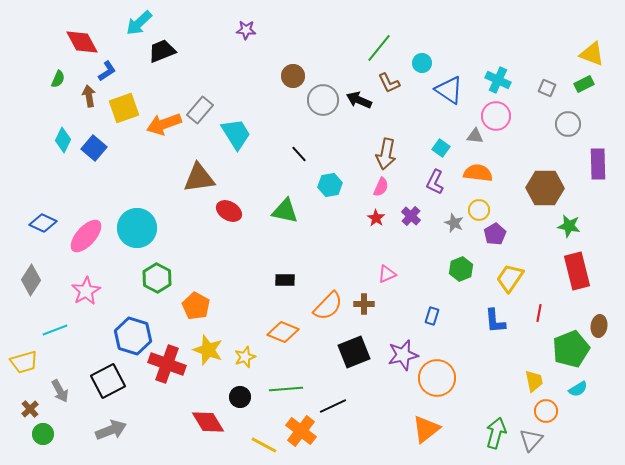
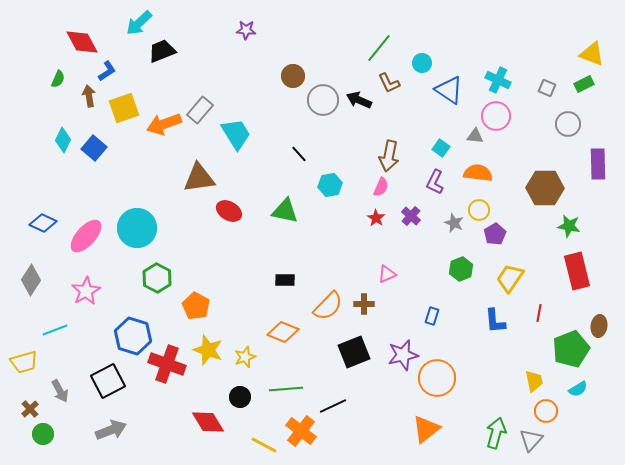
brown arrow at (386, 154): moved 3 px right, 2 px down
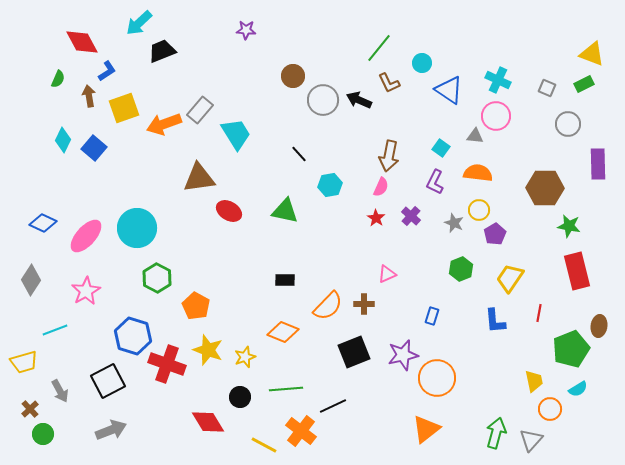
orange circle at (546, 411): moved 4 px right, 2 px up
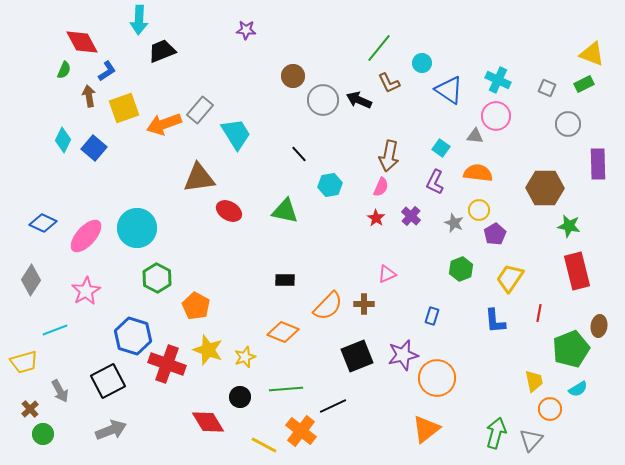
cyan arrow at (139, 23): moved 3 px up; rotated 44 degrees counterclockwise
green semicircle at (58, 79): moved 6 px right, 9 px up
black square at (354, 352): moved 3 px right, 4 px down
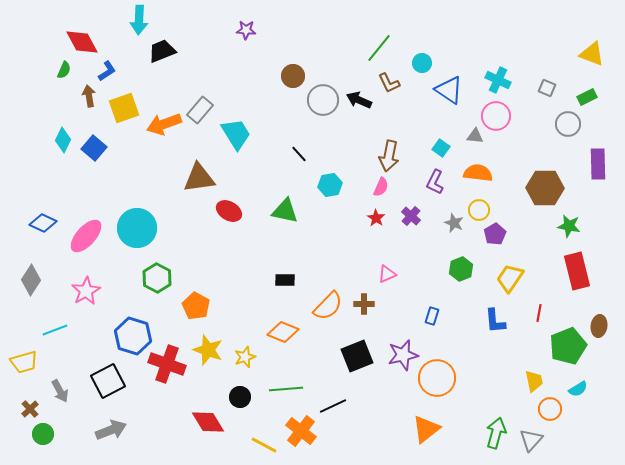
green rectangle at (584, 84): moved 3 px right, 13 px down
green pentagon at (571, 349): moved 3 px left, 3 px up
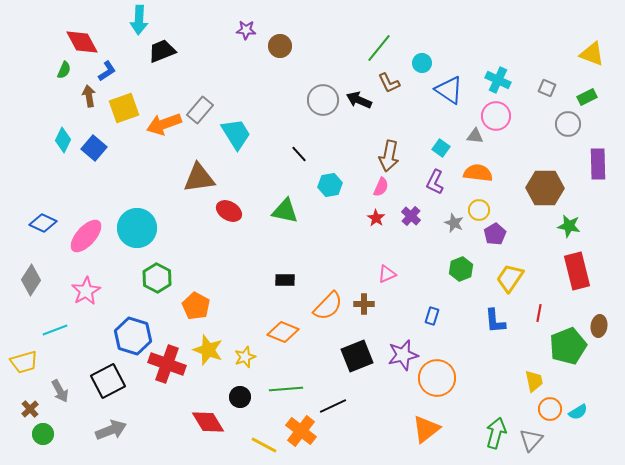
brown circle at (293, 76): moved 13 px left, 30 px up
cyan semicircle at (578, 389): moved 23 px down
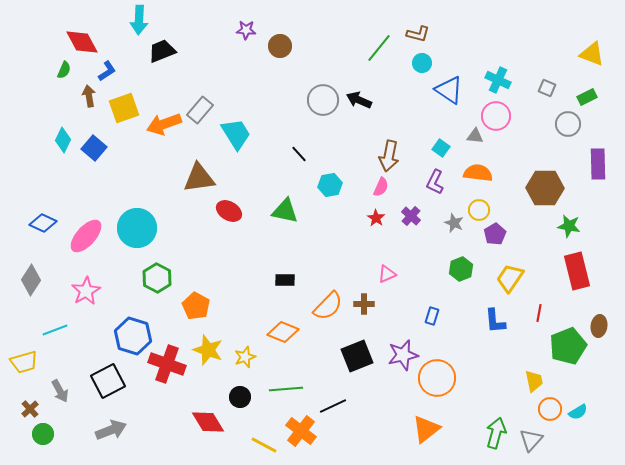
brown L-shape at (389, 83): moved 29 px right, 49 px up; rotated 50 degrees counterclockwise
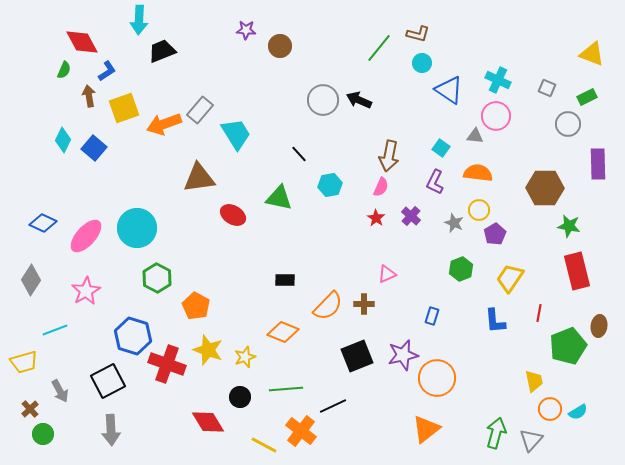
red ellipse at (229, 211): moved 4 px right, 4 px down
green triangle at (285, 211): moved 6 px left, 13 px up
gray arrow at (111, 430): rotated 108 degrees clockwise
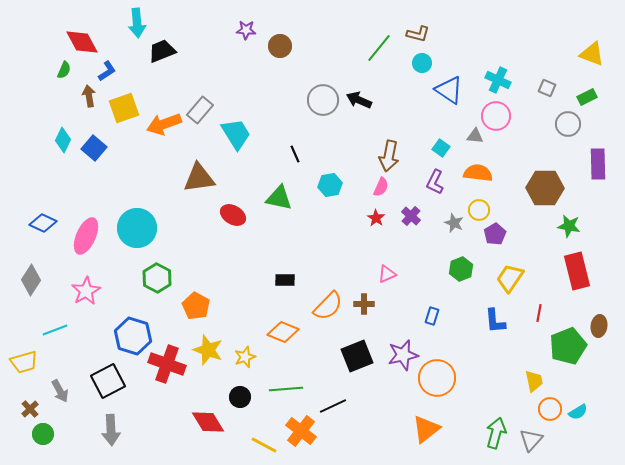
cyan arrow at (139, 20): moved 2 px left, 3 px down; rotated 8 degrees counterclockwise
black line at (299, 154): moved 4 px left; rotated 18 degrees clockwise
pink ellipse at (86, 236): rotated 18 degrees counterclockwise
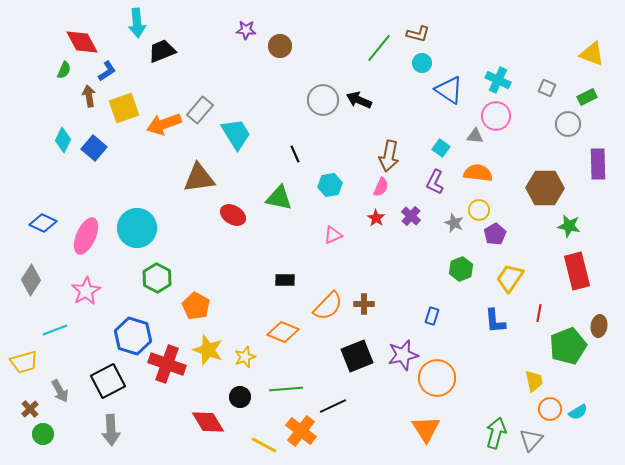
pink triangle at (387, 274): moved 54 px left, 39 px up
orange triangle at (426, 429): rotated 24 degrees counterclockwise
